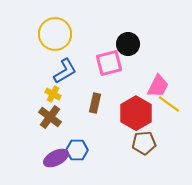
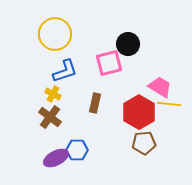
blue L-shape: rotated 12 degrees clockwise
pink trapezoid: moved 2 px right, 1 px down; rotated 85 degrees counterclockwise
yellow line: rotated 30 degrees counterclockwise
red hexagon: moved 3 px right, 1 px up
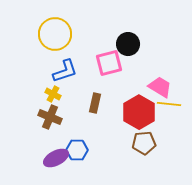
brown cross: rotated 15 degrees counterclockwise
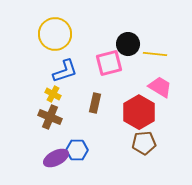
yellow line: moved 14 px left, 50 px up
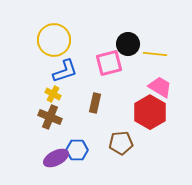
yellow circle: moved 1 px left, 6 px down
red hexagon: moved 11 px right
brown pentagon: moved 23 px left
